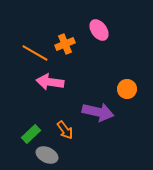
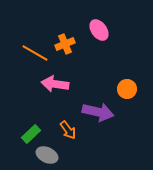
pink arrow: moved 5 px right, 2 px down
orange arrow: moved 3 px right
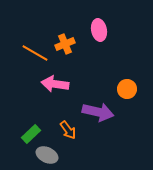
pink ellipse: rotated 25 degrees clockwise
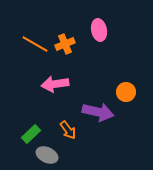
orange line: moved 9 px up
pink arrow: rotated 16 degrees counterclockwise
orange circle: moved 1 px left, 3 px down
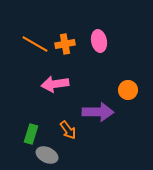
pink ellipse: moved 11 px down
orange cross: rotated 12 degrees clockwise
orange circle: moved 2 px right, 2 px up
purple arrow: rotated 12 degrees counterclockwise
green rectangle: rotated 30 degrees counterclockwise
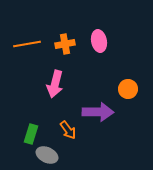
orange line: moved 8 px left; rotated 40 degrees counterclockwise
pink arrow: rotated 68 degrees counterclockwise
orange circle: moved 1 px up
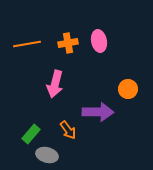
orange cross: moved 3 px right, 1 px up
green rectangle: rotated 24 degrees clockwise
gray ellipse: rotated 10 degrees counterclockwise
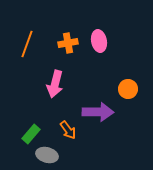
orange line: rotated 60 degrees counterclockwise
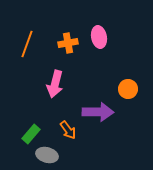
pink ellipse: moved 4 px up
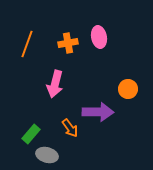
orange arrow: moved 2 px right, 2 px up
